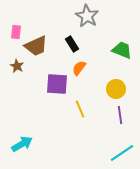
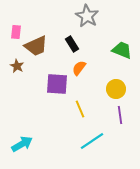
cyan line: moved 30 px left, 12 px up
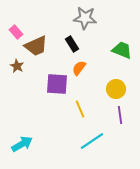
gray star: moved 2 px left, 2 px down; rotated 25 degrees counterclockwise
pink rectangle: rotated 48 degrees counterclockwise
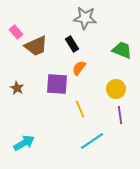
brown star: moved 22 px down
cyan arrow: moved 2 px right, 1 px up
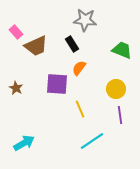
gray star: moved 2 px down
brown star: moved 1 px left
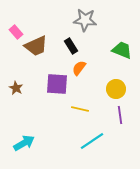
black rectangle: moved 1 px left, 2 px down
yellow line: rotated 54 degrees counterclockwise
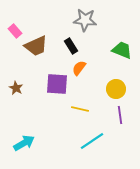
pink rectangle: moved 1 px left, 1 px up
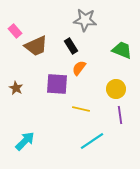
yellow line: moved 1 px right
cyan arrow: moved 1 px right, 2 px up; rotated 15 degrees counterclockwise
